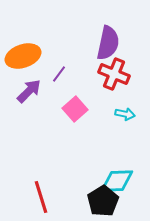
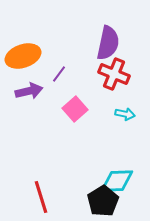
purple arrow: rotated 32 degrees clockwise
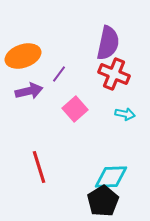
cyan diamond: moved 6 px left, 4 px up
red line: moved 2 px left, 30 px up
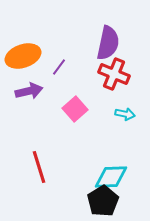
purple line: moved 7 px up
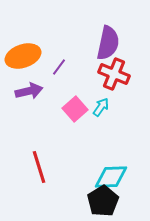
cyan arrow: moved 24 px left, 7 px up; rotated 66 degrees counterclockwise
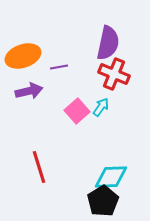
purple line: rotated 42 degrees clockwise
pink square: moved 2 px right, 2 px down
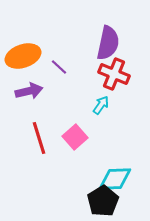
purple line: rotated 54 degrees clockwise
cyan arrow: moved 2 px up
pink square: moved 2 px left, 26 px down
red line: moved 29 px up
cyan diamond: moved 4 px right, 2 px down
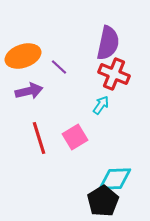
pink square: rotated 10 degrees clockwise
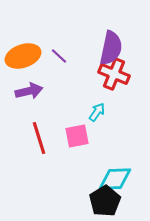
purple semicircle: moved 3 px right, 5 px down
purple line: moved 11 px up
cyan arrow: moved 4 px left, 7 px down
pink square: moved 2 px right, 1 px up; rotated 20 degrees clockwise
black pentagon: moved 2 px right
